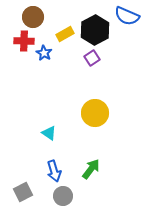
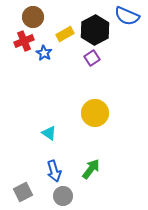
red cross: rotated 24 degrees counterclockwise
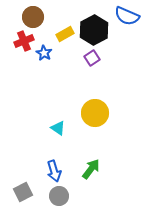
black hexagon: moved 1 px left
cyan triangle: moved 9 px right, 5 px up
gray circle: moved 4 px left
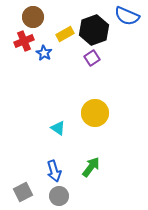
black hexagon: rotated 8 degrees clockwise
green arrow: moved 2 px up
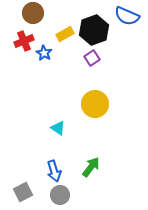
brown circle: moved 4 px up
yellow circle: moved 9 px up
gray circle: moved 1 px right, 1 px up
